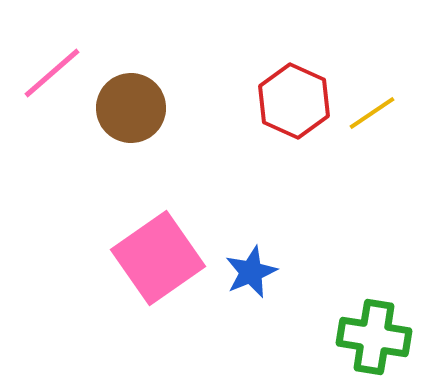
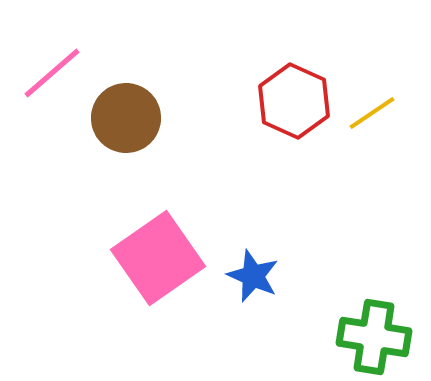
brown circle: moved 5 px left, 10 px down
blue star: moved 2 px right, 4 px down; rotated 26 degrees counterclockwise
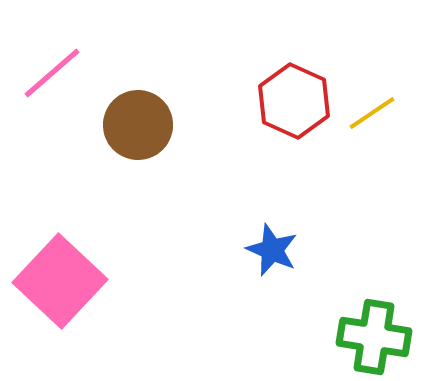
brown circle: moved 12 px right, 7 px down
pink square: moved 98 px left, 23 px down; rotated 12 degrees counterclockwise
blue star: moved 19 px right, 26 px up
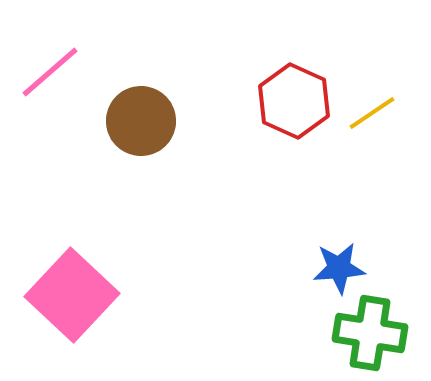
pink line: moved 2 px left, 1 px up
brown circle: moved 3 px right, 4 px up
blue star: moved 67 px right, 18 px down; rotated 28 degrees counterclockwise
pink square: moved 12 px right, 14 px down
green cross: moved 4 px left, 4 px up
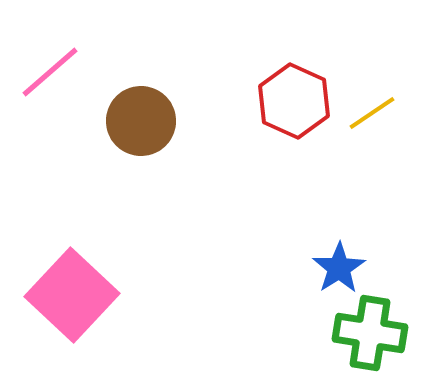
blue star: rotated 28 degrees counterclockwise
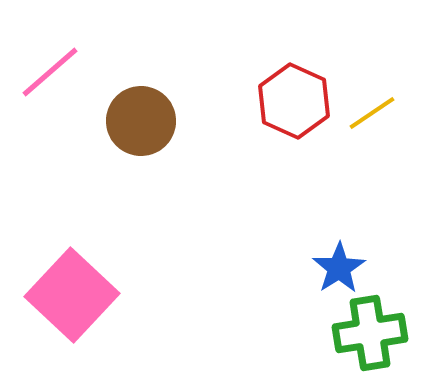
green cross: rotated 18 degrees counterclockwise
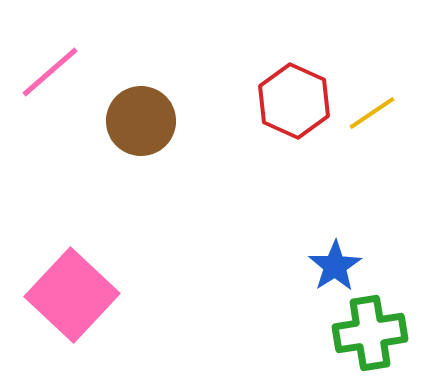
blue star: moved 4 px left, 2 px up
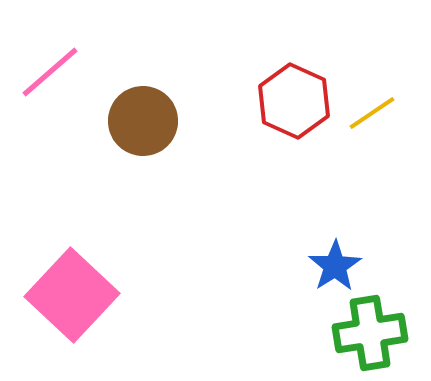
brown circle: moved 2 px right
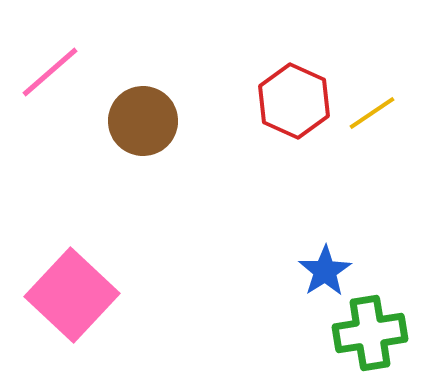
blue star: moved 10 px left, 5 px down
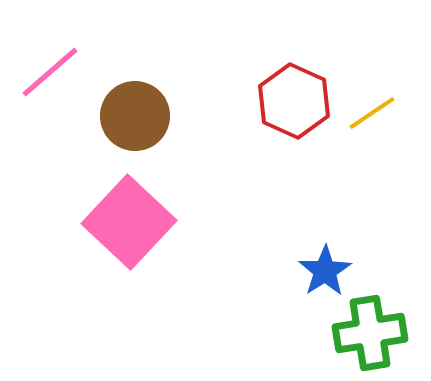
brown circle: moved 8 px left, 5 px up
pink square: moved 57 px right, 73 px up
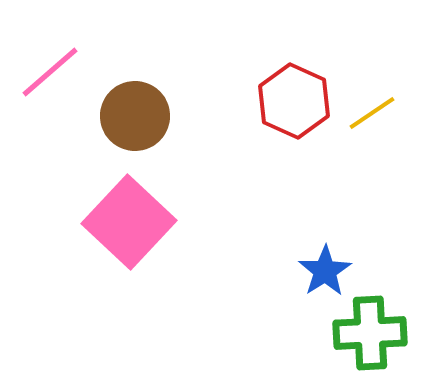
green cross: rotated 6 degrees clockwise
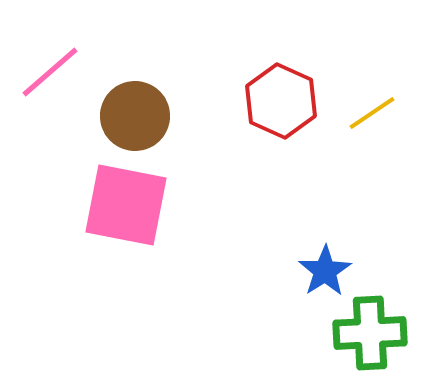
red hexagon: moved 13 px left
pink square: moved 3 px left, 17 px up; rotated 32 degrees counterclockwise
